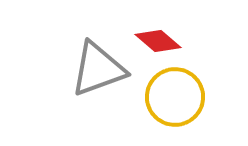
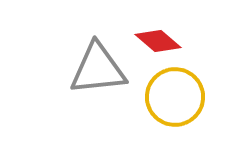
gray triangle: rotated 14 degrees clockwise
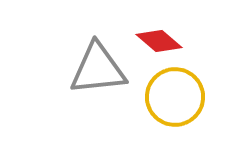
red diamond: moved 1 px right
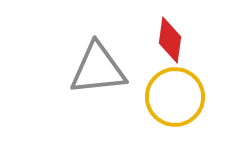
red diamond: moved 11 px right, 1 px up; rotated 57 degrees clockwise
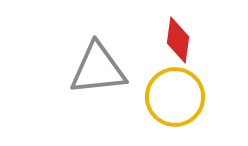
red diamond: moved 8 px right
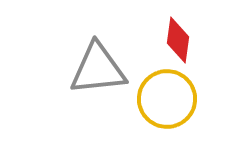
yellow circle: moved 8 px left, 2 px down
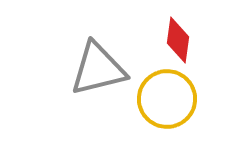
gray triangle: rotated 8 degrees counterclockwise
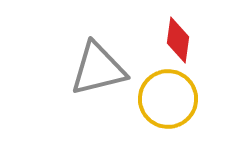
yellow circle: moved 1 px right
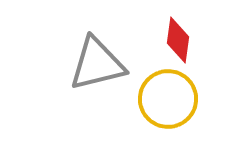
gray triangle: moved 1 px left, 5 px up
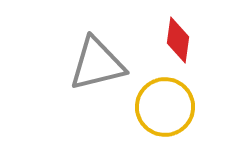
yellow circle: moved 3 px left, 8 px down
